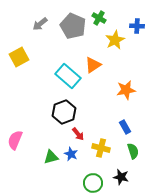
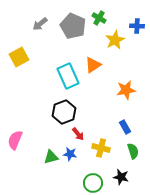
cyan rectangle: rotated 25 degrees clockwise
blue star: moved 1 px left; rotated 16 degrees counterclockwise
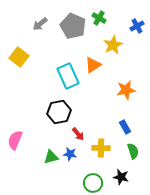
blue cross: rotated 32 degrees counterclockwise
yellow star: moved 2 px left, 5 px down
yellow square: rotated 24 degrees counterclockwise
black hexagon: moved 5 px left; rotated 10 degrees clockwise
yellow cross: rotated 12 degrees counterclockwise
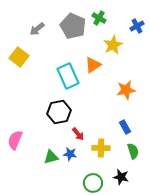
gray arrow: moved 3 px left, 5 px down
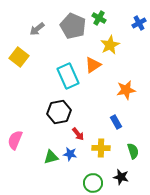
blue cross: moved 2 px right, 3 px up
yellow star: moved 3 px left
blue rectangle: moved 9 px left, 5 px up
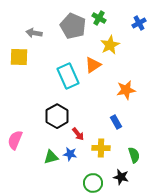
gray arrow: moved 3 px left, 4 px down; rotated 49 degrees clockwise
yellow square: rotated 36 degrees counterclockwise
black hexagon: moved 2 px left, 4 px down; rotated 20 degrees counterclockwise
green semicircle: moved 1 px right, 4 px down
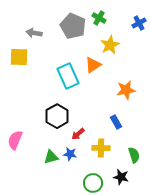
red arrow: rotated 88 degrees clockwise
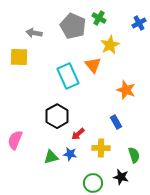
orange triangle: rotated 36 degrees counterclockwise
orange star: rotated 30 degrees clockwise
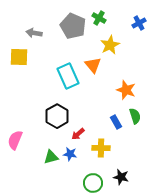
green semicircle: moved 1 px right, 39 px up
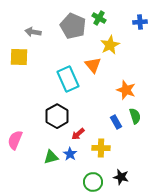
blue cross: moved 1 px right, 1 px up; rotated 24 degrees clockwise
gray arrow: moved 1 px left, 1 px up
cyan rectangle: moved 3 px down
blue star: rotated 24 degrees clockwise
green circle: moved 1 px up
